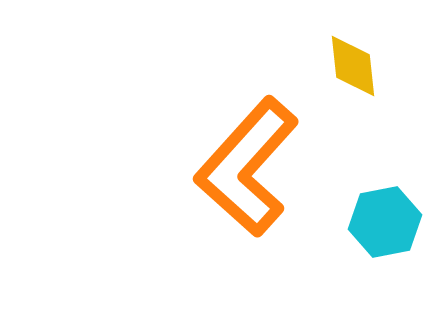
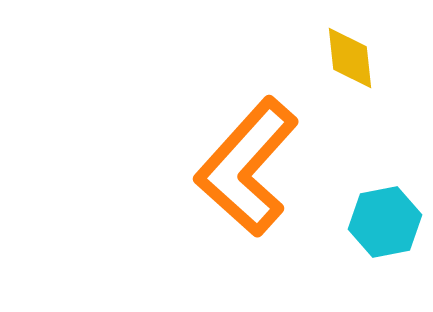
yellow diamond: moved 3 px left, 8 px up
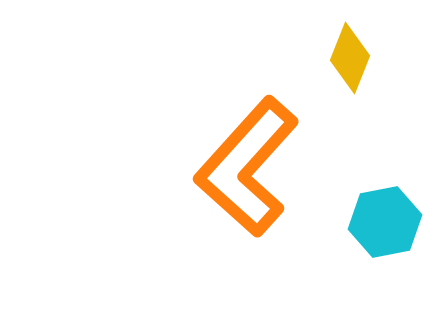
yellow diamond: rotated 28 degrees clockwise
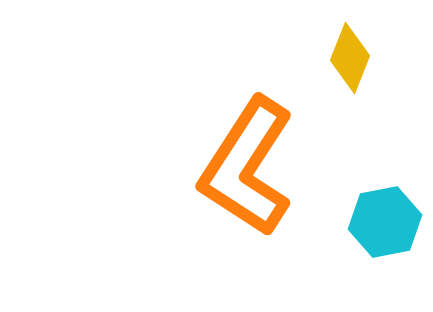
orange L-shape: rotated 9 degrees counterclockwise
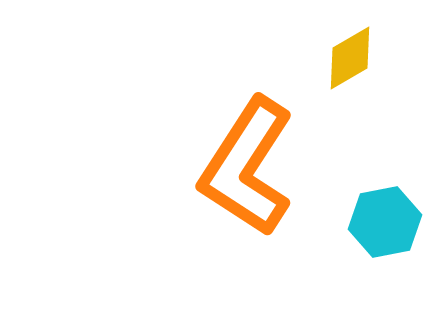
yellow diamond: rotated 38 degrees clockwise
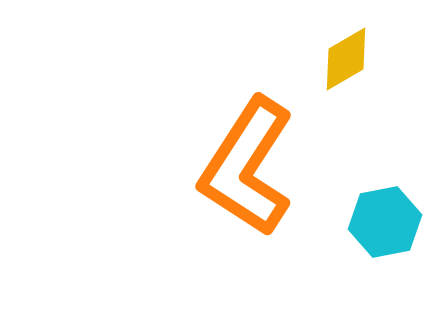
yellow diamond: moved 4 px left, 1 px down
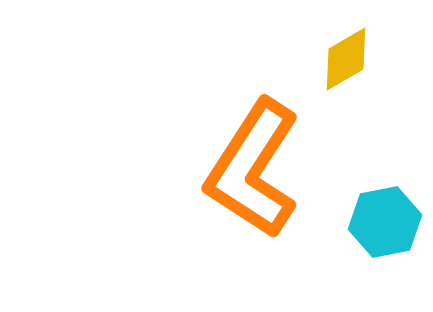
orange L-shape: moved 6 px right, 2 px down
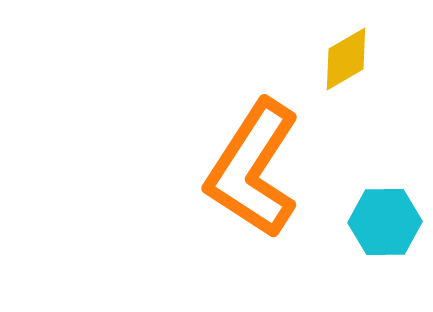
cyan hexagon: rotated 10 degrees clockwise
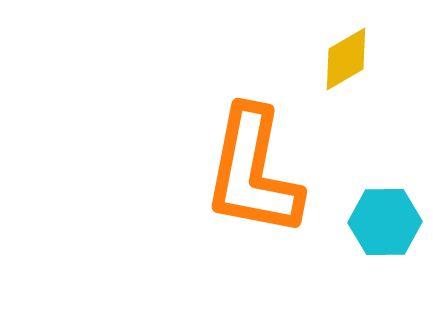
orange L-shape: moved 3 px down; rotated 22 degrees counterclockwise
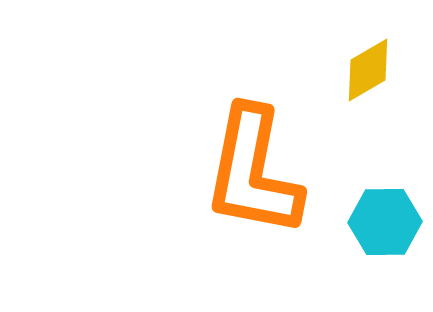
yellow diamond: moved 22 px right, 11 px down
